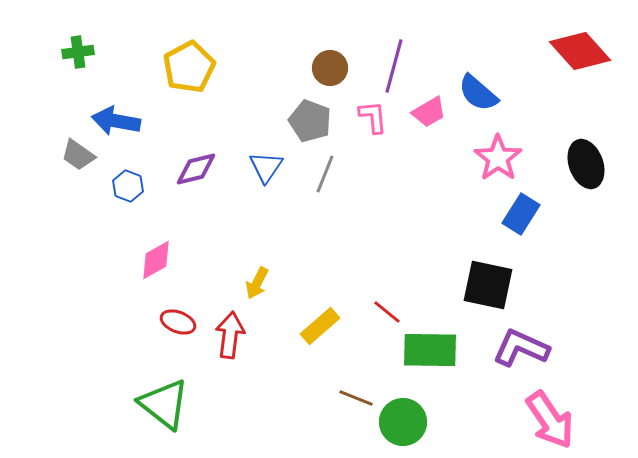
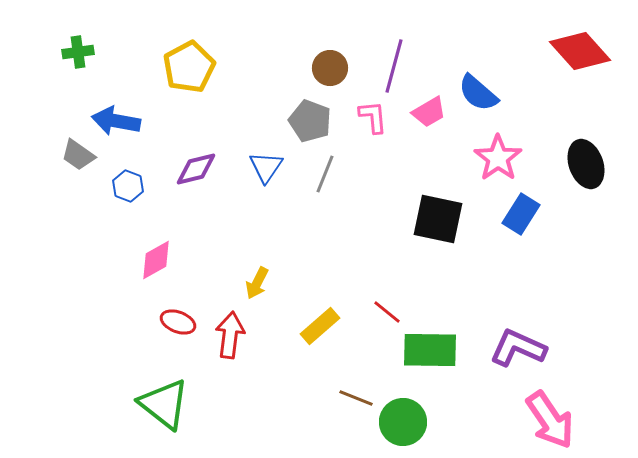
black square: moved 50 px left, 66 px up
purple L-shape: moved 3 px left
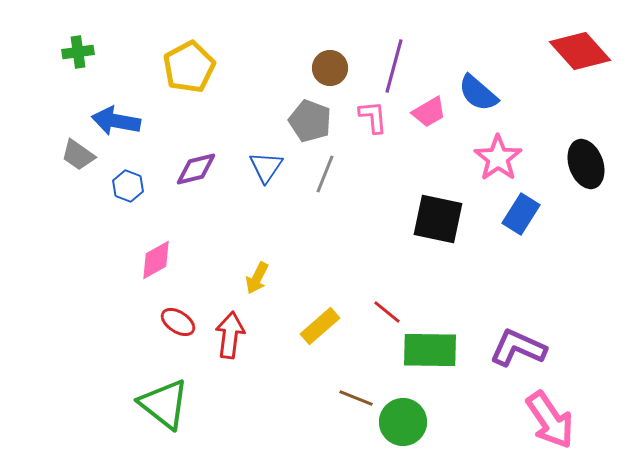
yellow arrow: moved 5 px up
red ellipse: rotated 12 degrees clockwise
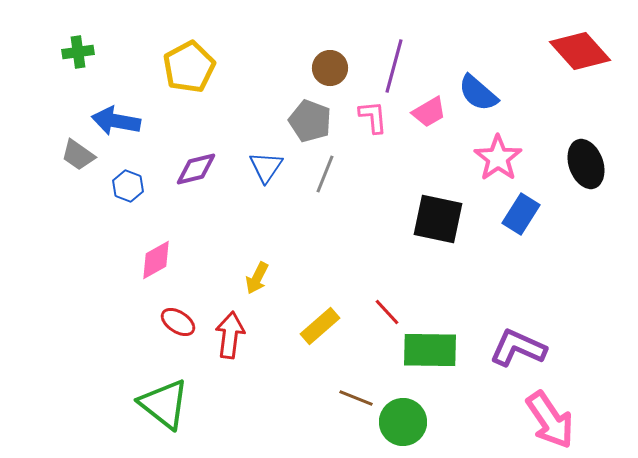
red line: rotated 8 degrees clockwise
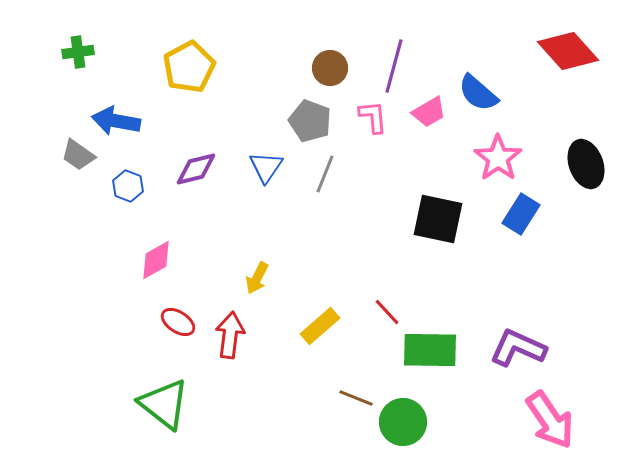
red diamond: moved 12 px left
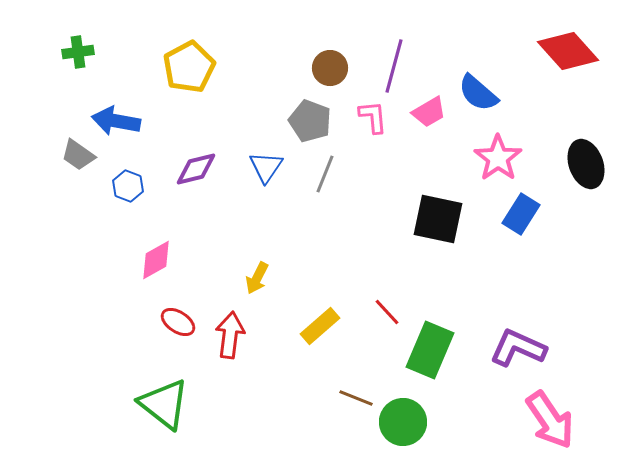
green rectangle: rotated 68 degrees counterclockwise
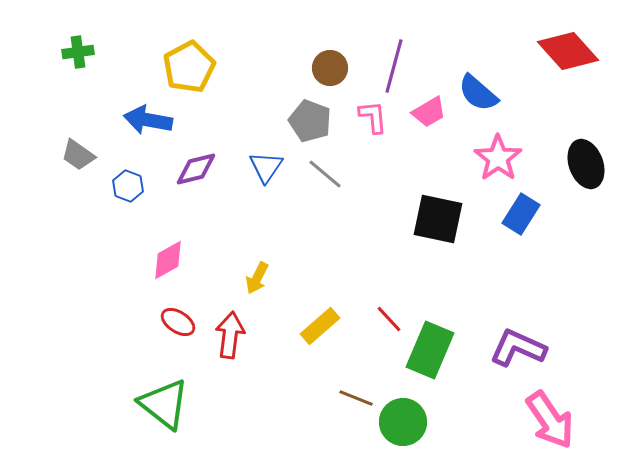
blue arrow: moved 32 px right, 1 px up
gray line: rotated 72 degrees counterclockwise
pink diamond: moved 12 px right
red line: moved 2 px right, 7 px down
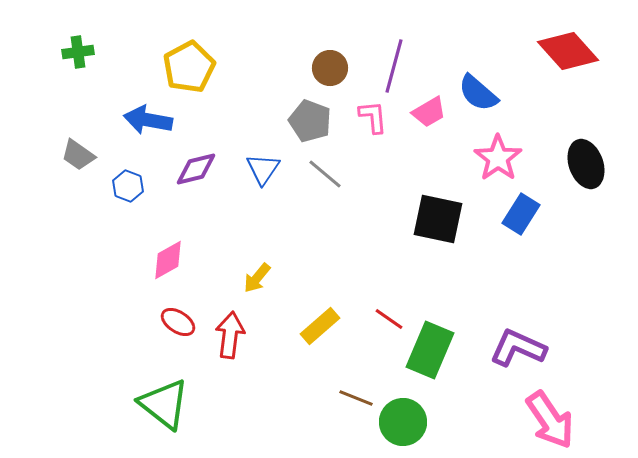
blue triangle: moved 3 px left, 2 px down
yellow arrow: rotated 12 degrees clockwise
red line: rotated 12 degrees counterclockwise
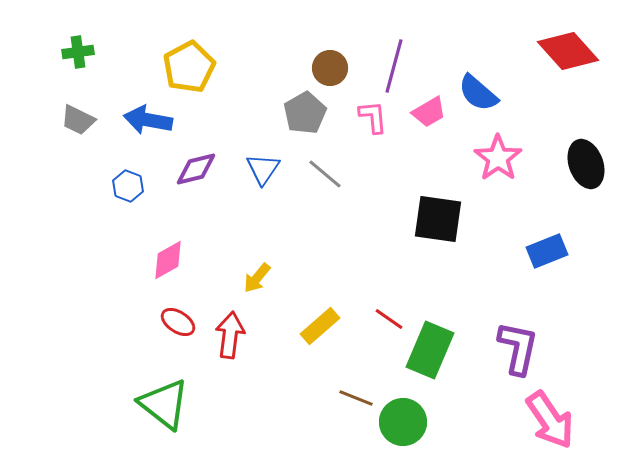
gray pentagon: moved 5 px left, 8 px up; rotated 21 degrees clockwise
gray trapezoid: moved 35 px up; rotated 9 degrees counterclockwise
blue rectangle: moved 26 px right, 37 px down; rotated 36 degrees clockwise
black square: rotated 4 degrees counterclockwise
purple L-shape: rotated 78 degrees clockwise
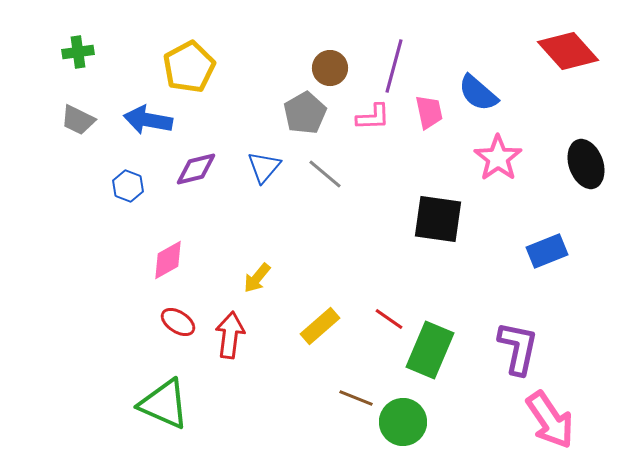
pink trapezoid: rotated 72 degrees counterclockwise
pink L-shape: rotated 93 degrees clockwise
blue triangle: moved 1 px right, 2 px up; rotated 6 degrees clockwise
green triangle: rotated 14 degrees counterclockwise
